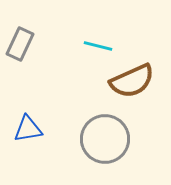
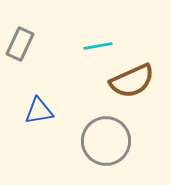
cyan line: rotated 24 degrees counterclockwise
blue triangle: moved 11 px right, 18 px up
gray circle: moved 1 px right, 2 px down
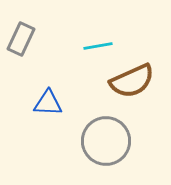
gray rectangle: moved 1 px right, 5 px up
blue triangle: moved 9 px right, 8 px up; rotated 12 degrees clockwise
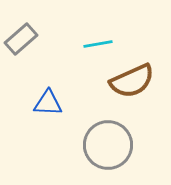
gray rectangle: rotated 24 degrees clockwise
cyan line: moved 2 px up
gray circle: moved 2 px right, 4 px down
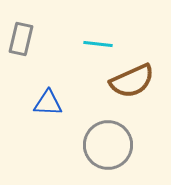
gray rectangle: rotated 36 degrees counterclockwise
cyan line: rotated 16 degrees clockwise
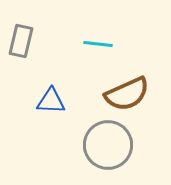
gray rectangle: moved 2 px down
brown semicircle: moved 5 px left, 13 px down
blue triangle: moved 3 px right, 2 px up
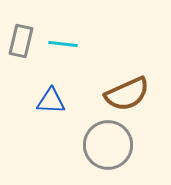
cyan line: moved 35 px left
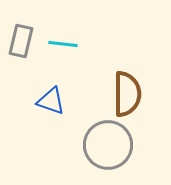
brown semicircle: rotated 66 degrees counterclockwise
blue triangle: rotated 16 degrees clockwise
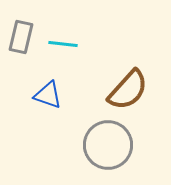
gray rectangle: moved 4 px up
brown semicircle: moved 1 px right, 4 px up; rotated 42 degrees clockwise
blue triangle: moved 3 px left, 6 px up
